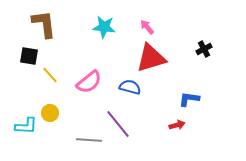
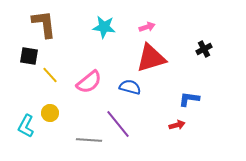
pink arrow: rotated 112 degrees clockwise
cyan L-shape: rotated 115 degrees clockwise
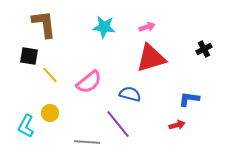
blue semicircle: moved 7 px down
gray line: moved 2 px left, 2 px down
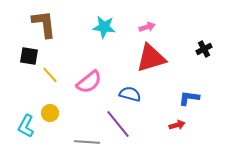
blue L-shape: moved 1 px up
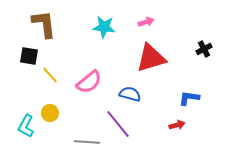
pink arrow: moved 1 px left, 5 px up
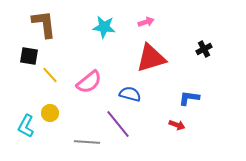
red arrow: rotated 35 degrees clockwise
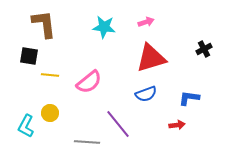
yellow line: rotated 42 degrees counterclockwise
blue semicircle: moved 16 px right; rotated 145 degrees clockwise
red arrow: rotated 28 degrees counterclockwise
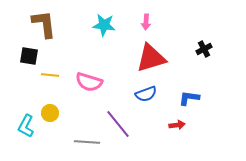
pink arrow: rotated 112 degrees clockwise
cyan star: moved 2 px up
pink semicircle: rotated 56 degrees clockwise
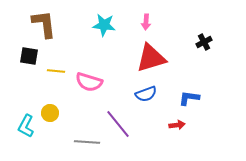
black cross: moved 7 px up
yellow line: moved 6 px right, 4 px up
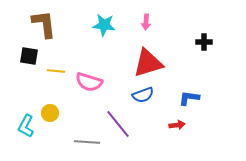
black cross: rotated 28 degrees clockwise
red triangle: moved 3 px left, 5 px down
blue semicircle: moved 3 px left, 1 px down
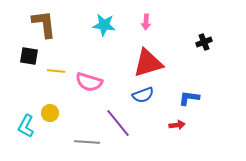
black cross: rotated 21 degrees counterclockwise
purple line: moved 1 px up
